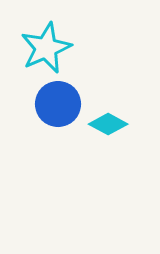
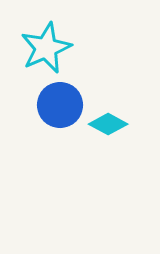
blue circle: moved 2 px right, 1 px down
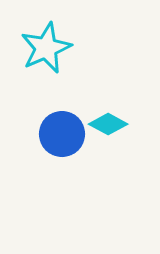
blue circle: moved 2 px right, 29 px down
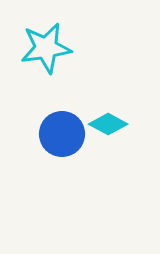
cyan star: rotated 15 degrees clockwise
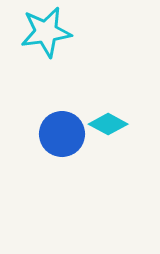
cyan star: moved 16 px up
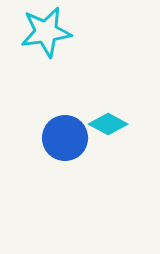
blue circle: moved 3 px right, 4 px down
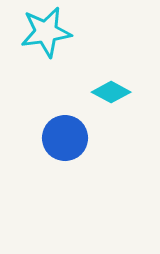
cyan diamond: moved 3 px right, 32 px up
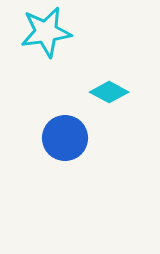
cyan diamond: moved 2 px left
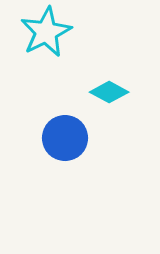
cyan star: rotated 18 degrees counterclockwise
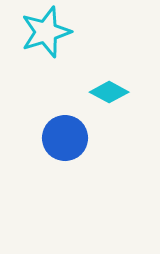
cyan star: rotated 9 degrees clockwise
